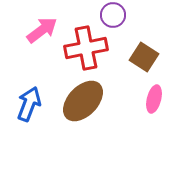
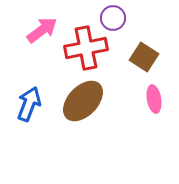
purple circle: moved 3 px down
pink ellipse: rotated 24 degrees counterclockwise
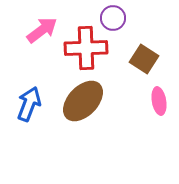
red cross: rotated 9 degrees clockwise
brown square: moved 2 px down
pink ellipse: moved 5 px right, 2 px down
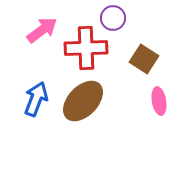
blue arrow: moved 7 px right, 5 px up
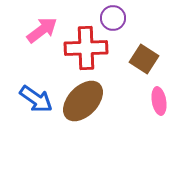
blue arrow: rotated 104 degrees clockwise
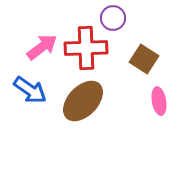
pink arrow: moved 17 px down
blue arrow: moved 6 px left, 9 px up
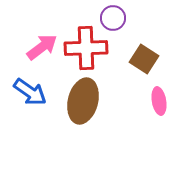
blue arrow: moved 2 px down
brown ellipse: rotated 30 degrees counterclockwise
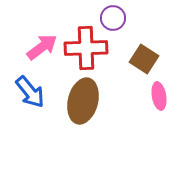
blue arrow: rotated 16 degrees clockwise
pink ellipse: moved 5 px up
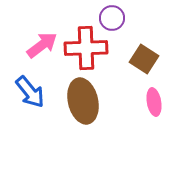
purple circle: moved 1 px left
pink arrow: moved 2 px up
pink ellipse: moved 5 px left, 6 px down
brown ellipse: rotated 27 degrees counterclockwise
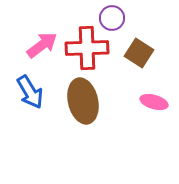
red cross: moved 1 px right
brown square: moved 5 px left, 6 px up
blue arrow: rotated 8 degrees clockwise
pink ellipse: rotated 64 degrees counterclockwise
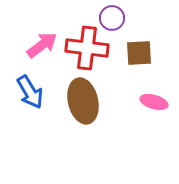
red cross: rotated 9 degrees clockwise
brown square: rotated 36 degrees counterclockwise
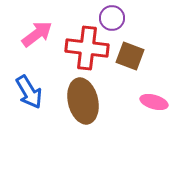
pink arrow: moved 5 px left, 11 px up
brown square: moved 9 px left, 3 px down; rotated 24 degrees clockwise
blue arrow: moved 1 px left
